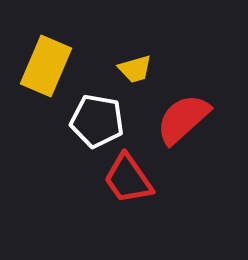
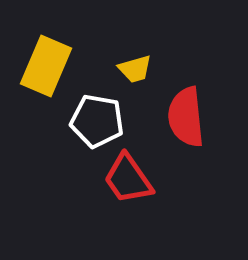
red semicircle: moved 3 px right, 2 px up; rotated 54 degrees counterclockwise
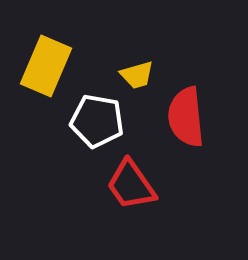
yellow trapezoid: moved 2 px right, 6 px down
red trapezoid: moved 3 px right, 6 px down
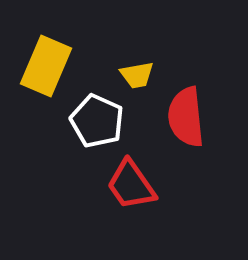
yellow trapezoid: rotated 6 degrees clockwise
white pentagon: rotated 14 degrees clockwise
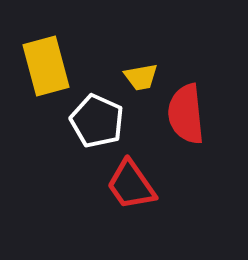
yellow rectangle: rotated 38 degrees counterclockwise
yellow trapezoid: moved 4 px right, 2 px down
red semicircle: moved 3 px up
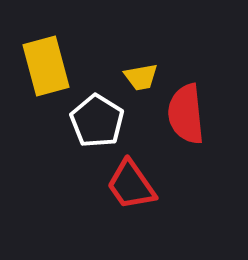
white pentagon: rotated 8 degrees clockwise
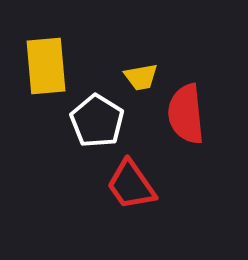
yellow rectangle: rotated 10 degrees clockwise
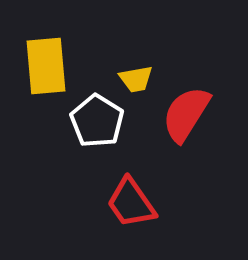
yellow trapezoid: moved 5 px left, 2 px down
red semicircle: rotated 38 degrees clockwise
red trapezoid: moved 18 px down
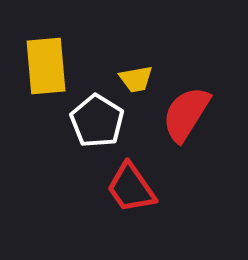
red trapezoid: moved 15 px up
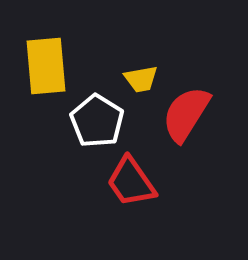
yellow trapezoid: moved 5 px right
red trapezoid: moved 6 px up
